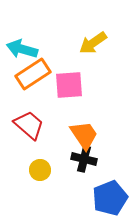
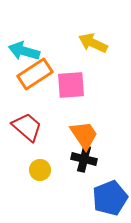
yellow arrow: rotated 60 degrees clockwise
cyan arrow: moved 2 px right, 2 px down
orange rectangle: moved 2 px right
pink square: moved 2 px right
red trapezoid: moved 2 px left, 2 px down
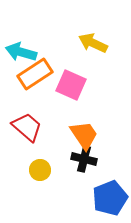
cyan arrow: moved 3 px left, 1 px down
pink square: rotated 28 degrees clockwise
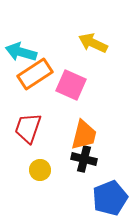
red trapezoid: moved 1 px right, 1 px down; rotated 112 degrees counterclockwise
orange trapezoid: rotated 48 degrees clockwise
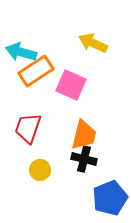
orange rectangle: moved 1 px right, 3 px up
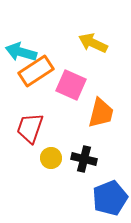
red trapezoid: moved 2 px right
orange trapezoid: moved 17 px right, 22 px up
yellow circle: moved 11 px right, 12 px up
